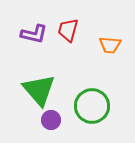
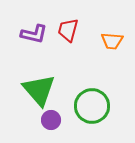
orange trapezoid: moved 2 px right, 4 px up
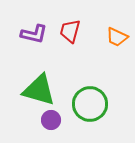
red trapezoid: moved 2 px right, 1 px down
orange trapezoid: moved 5 px right, 4 px up; rotated 20 degrees clockwise
green triangle: rotated 33 degrees counterclockwise
green circle: moved 2 px left, 2 px up
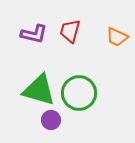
green circle: moved 11 px left, 11 px up
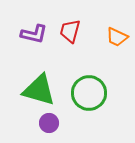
green circle: moved 10 px right
purple circle: moved 2 px left, 3 px down
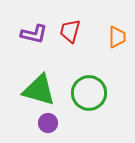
orange trapezoid: rotated 115 degrees counterclockwise
purple circle: moved 1 px left
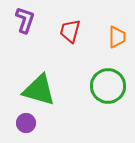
purple L-shape: moved 9 px left, 14 px up; rotated 84 degrees counterclockwise
green circle: moved 19 px right, 7 px up
purple circle: moved 22 px left
